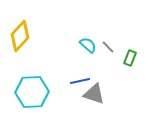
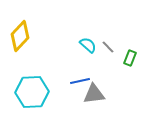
gray triangle: rotated 25 degrees counterclockwise
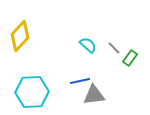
gray line: moved 6 px right, 1 px down
green rectangle: rotated 14 degrees clockwise
gray triangle: moved 1 px down
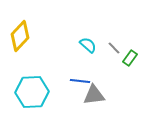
blue line: rotated 18 degrees clockwise
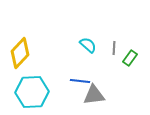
yellow diamond: moved 17 px down
gray line: rotated 48 degrees clockwise
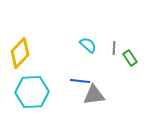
green rectangle: rotated 70 degrees counterclockwise
